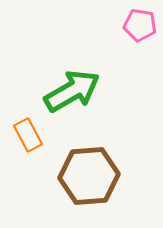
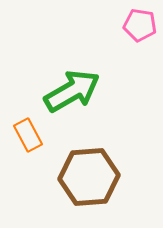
brown hexagon: moved 1 px down
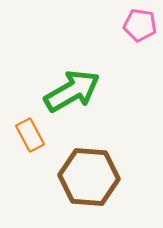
orange rectangle: moved 2 px right
brown hexagon: rotated 8 degrees clockwise
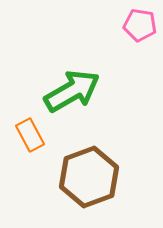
brown hexagon: rotated 24 degrees counterclockwise
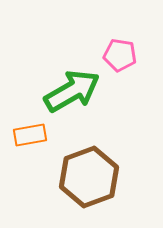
pink pentagon: moved 20 px left, 30 px down
orange rectangle: rotated 72 degrees counterclockwise
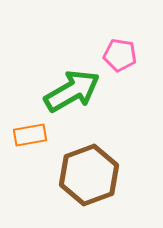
brown hexagon: moved 2 px up
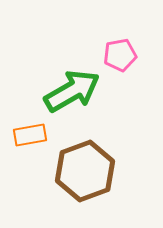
pink pentagon: rotated 20 degrees counterclockwise
brown hexagon: moved 4 px left, 4 px up
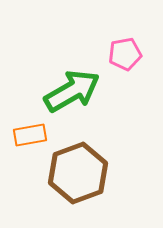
pink pentagon: moved 5 px right, 1 px up
brown hexagon: moved 7 px left, 2 px down
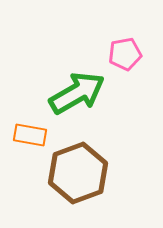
green arrow: moved 5 px right, 2 px down
orange rectangle: rotated 20 degrees clockwise
